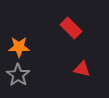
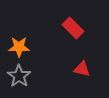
red rectangle: moved 2 px right
gray star: moved 1 px right, 1 px down
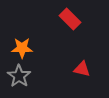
red rectangle: moved 3 px left, 9 px up
orange star: moved 3 px right, 1 px down
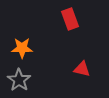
red rectangle: rotated 25 degrees clockwise
gray star: moved 4 px down
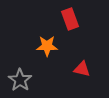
orange star: moved 25 px right, 2 px up
gray star: moved 1 px right
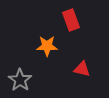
red rectangle: moved 1 px right, 1 px down
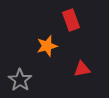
orange star: rotated 15 degrees counterclockwise
red triangle: rotated 24 degrees counterclockwise
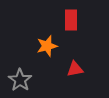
red rectangle: rotated 20 degrees clockwise
red triangle: moved 7 px left
